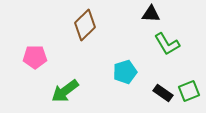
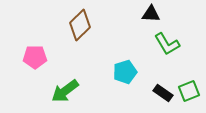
brown diamond: moved 5 px left
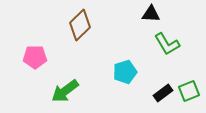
black rectangle: rotated 72 degrees counterclockwise
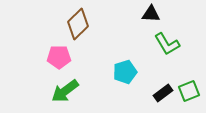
brown diamond: moved 2 px left, 1 px up
pink pentagon: moved 24 px right
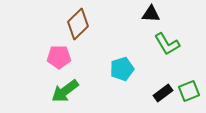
cyan pentagon: moved 3 px left, 3 px up
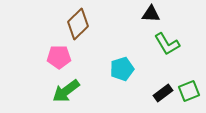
green arrow: moved 1 px right
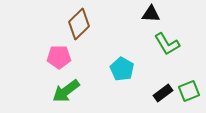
brown diamond: moved 1 px right
cyan pentagon: rotated 25 degrees counterclockwise
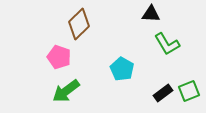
pink pentagon: rotated 20 degrees clockwise
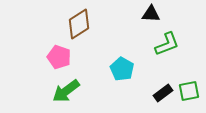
brown diamond: rotated 12 degrees clockwise
green L-shape: rotated 80 degrees counterclockwise
green square: rotated 10 degrees clockwise
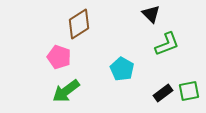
black triangle: rotated 42 degrees clockwise
